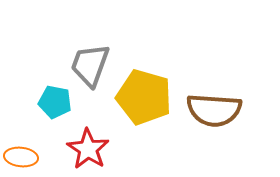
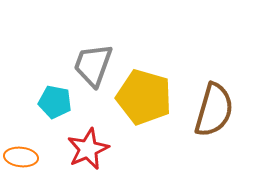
gray trapezoid: moved 3 px right
brown semicircle: rotated 78 degrees counterclockwise
red star: rotated 15 degrees clockwise
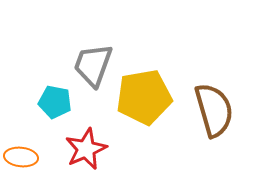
yellow pentagon: rotated 26 degrees counterclockwise
brown semicircle: rotated 32 degrees counterclockwise
red star: moved 2 px left
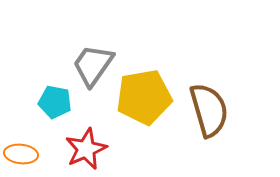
gray trapezoid: rotated 15 degrees clockwise
brown semicircle: moved 5 px left
orange ellipse: moved 3 px up
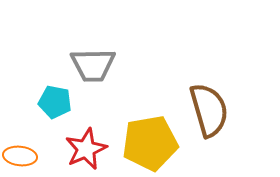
gray trapezoid: rotated 126 degrees counterclockwise
yellow pentagon: moved 6 px right, 46 px down
orange ellipse: moved 1 px left, 2 px down
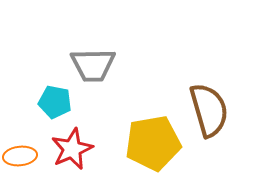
yellow pentagon: moved 3 px right
red star: moved 14 px left
orange ellipse: rotated 12 degrees counterclockwise
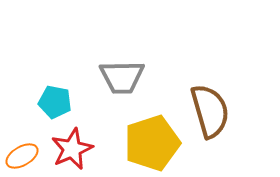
gray trapezoid: moved 29 px right, 12 px down
brown semicircle: moved 1 px right, 1 px down
yellow pentagon: moved 1 px left; rotated 8 degrees counterclockwise
orange ellipse: moved 2 px right; rotated 24 degrees counterclockwise
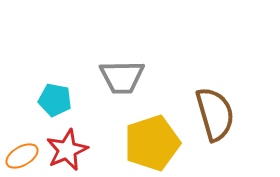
cyan pentagon: moved 2 px up
brown semicircle: moved 5 px right, 3 px down
red star: moved 5 px left, 1 px down
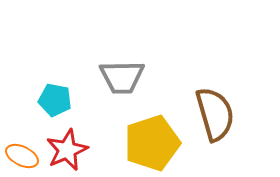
orange ellipse: rotated 56 degrees clockwise
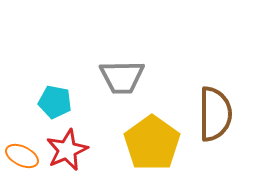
cyan pentagon: moved 2 px down
brown semicircle: rotated 16 degrees clockwise
yellow pentagon: rotated 18 degrees counterclockwise
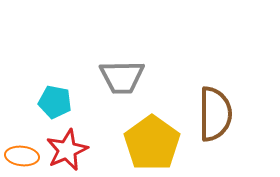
orange ellipse: rotated 20 degrees counterclockwise
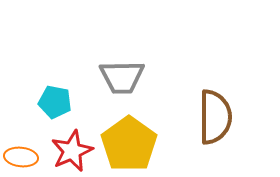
brown semicircle: moved 3 px down
yellow pentagon: moved 23 px left, 1 px down
red star: moved 5 px right, 1 px down
orange ellipse: moved 1 px left, 1 px down
